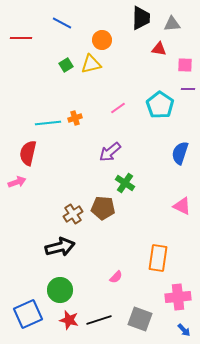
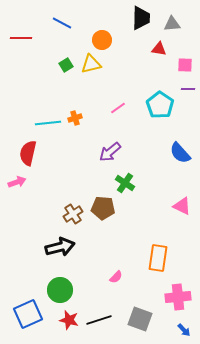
blue semicircle: rotated 60 degrees counterclockwise
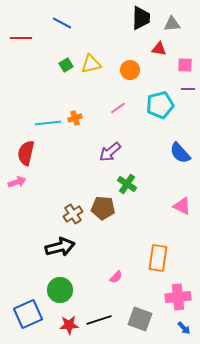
orange circle: moved 28 px right, 30 px down
cyan pentagon: rotated 24 degrees clockwise
red semicircle: moved 2 px left
green cross: moved 2 px right, 1 px down
red star: moved 5 px down; rotated 18 degrees counterclockwise
blue arrow: moved 2 px up
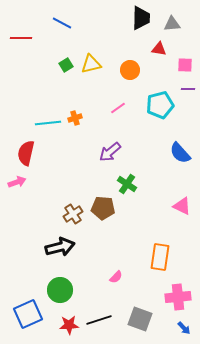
orange rectangle: moved 2 px right, 1 px up
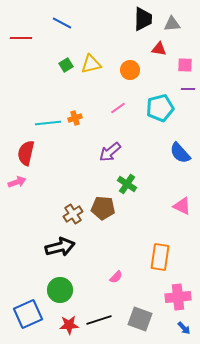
black trapezoid: moved 2 px right, 1 px down
cyan pentagon: moved 3 px down
